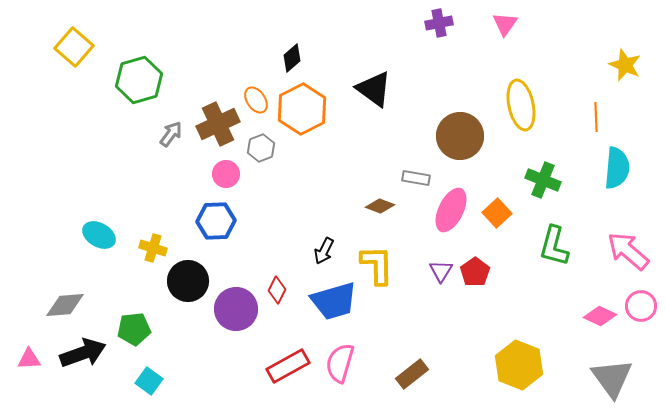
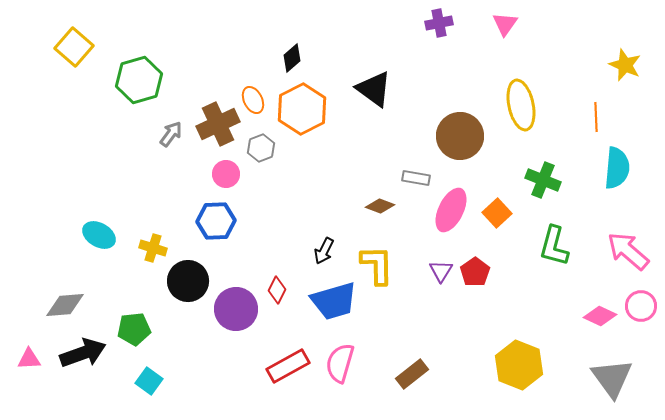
orange ellipse at (256, 100): moved 3 px left; rotated 8 degrees clockwise
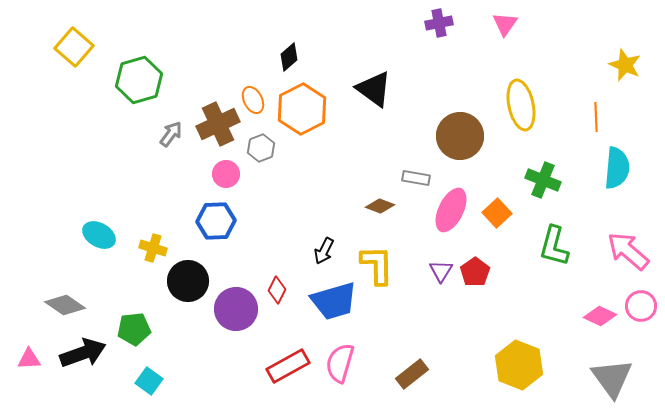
black diamond at (292, 58): moved 3 px left, 1 px up
gray diamond at (65, 305): rotated 39 degrees clockwise
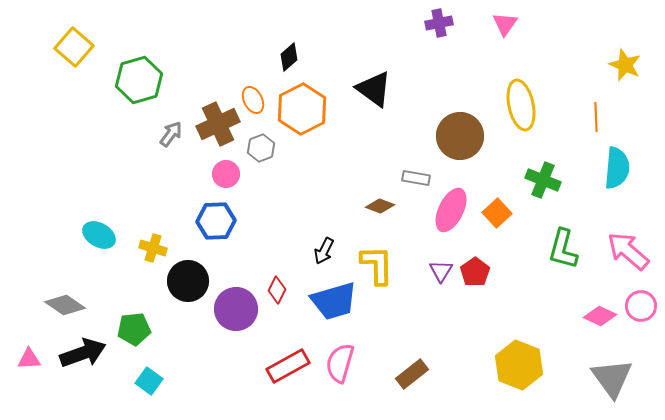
green L-shape at (554, 246): moved 9 px right, 3 px down
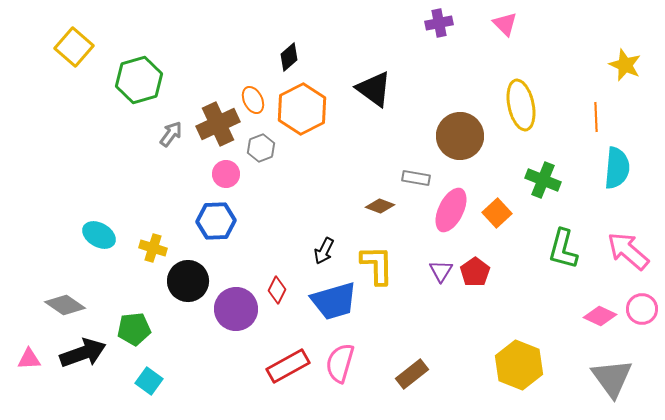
pink triangle at (505, 24): rotated 20 degrees counterclockwise
pink circle at (641, 306): moved 1 px right, 3 px down
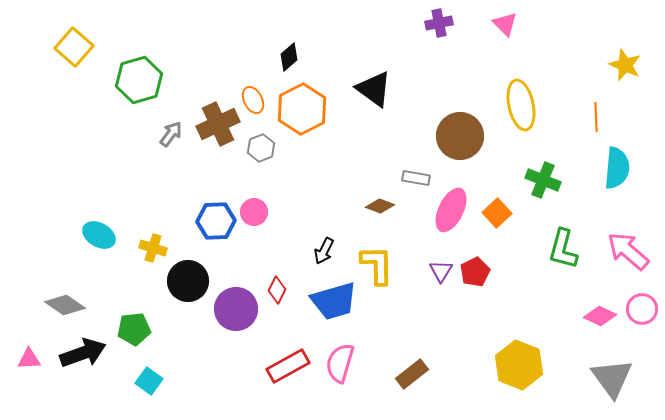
pink circle at (226, 174): moved 28 px right, 38 px down
red pentagon at (475, 272): rotated 8 degrees clockwise
